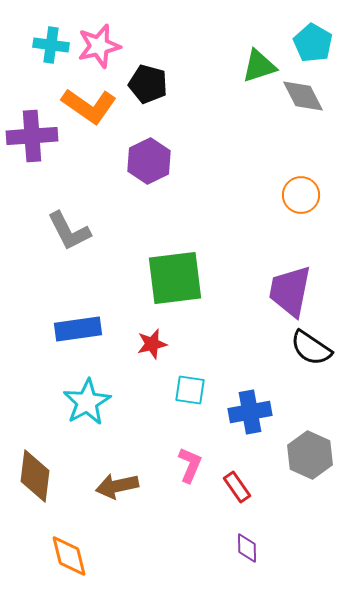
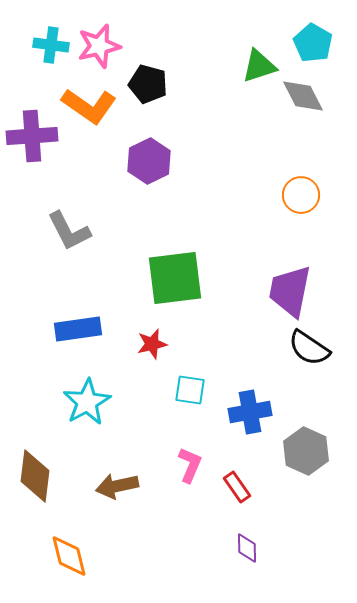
black semicircle: moved 2 px left
gray hexagon: moved 4 px left, 4 px up
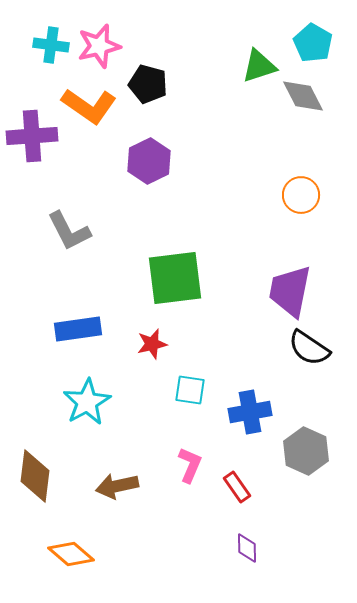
orange diamond: moved 2 px right, 2 px up; rotated 36 degrees counterclockwise
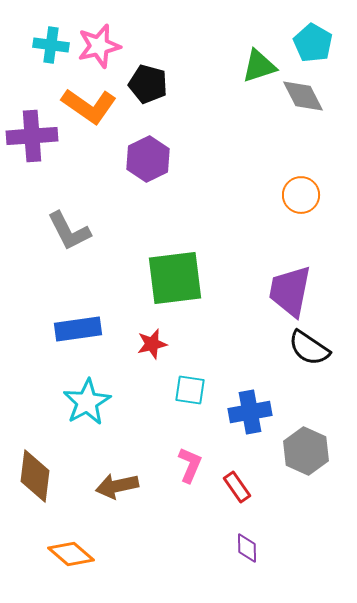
purple hexagon: moved 1 px left, 2 px up
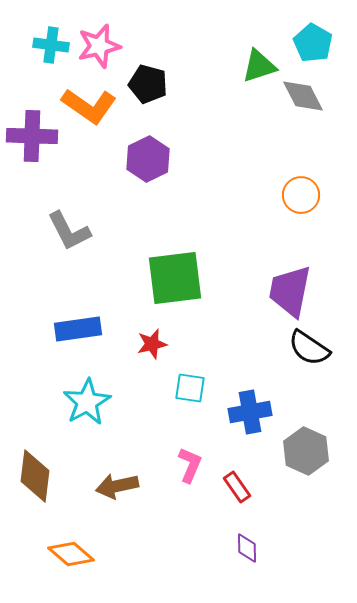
purple cross: rotated 6 degrees clockwise
cyan square: moved 2 px up
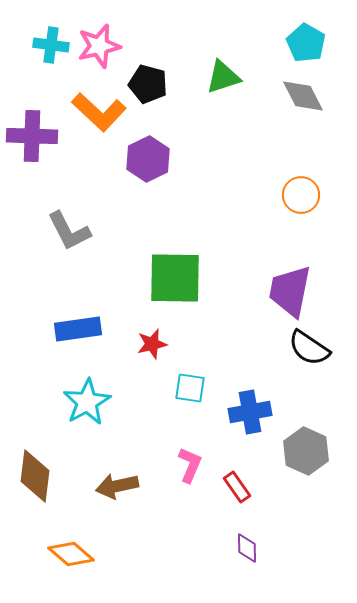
cyan pentagon: moved 7 px left
green triangle: moved 36 px left, 11 px down
orange L-shape: moved 10 px right, 6 px down; rotated 8 degrees clockwise
green square: rotated 8 degrees clockwise
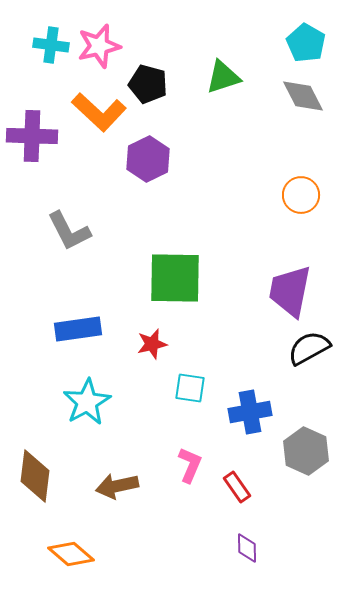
black semicircle: rotated 117 degrees clockwise
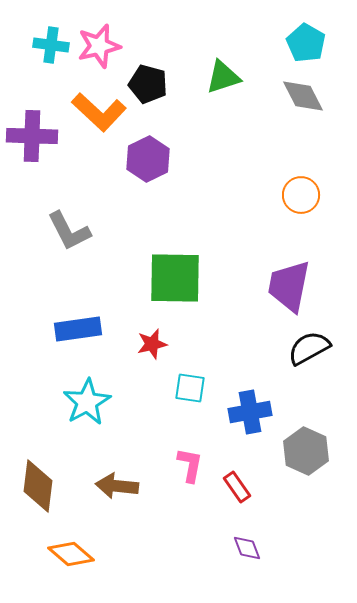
purple trapezoid: moved 1 px left, 5 px up
pink L-shape: rotated 12 degrees counterclockwise
brown diamond: moved 3 px right, 10 px down
brown arrow: rotated 18 degrees clockwise
purple diamond: rotated 20 degrees counterclockwise
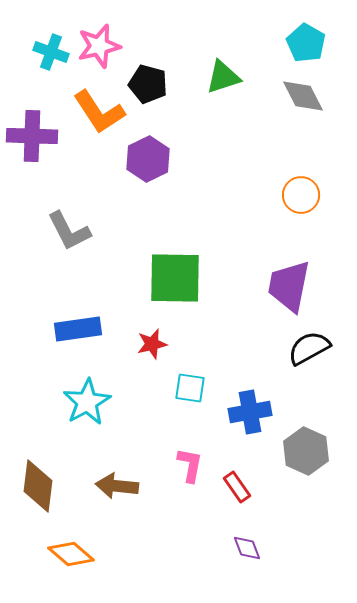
cyan cross: moved 7 px down; rotated 12 degrees clockwise
orange L-shape: rotated 14 degrees clockwise
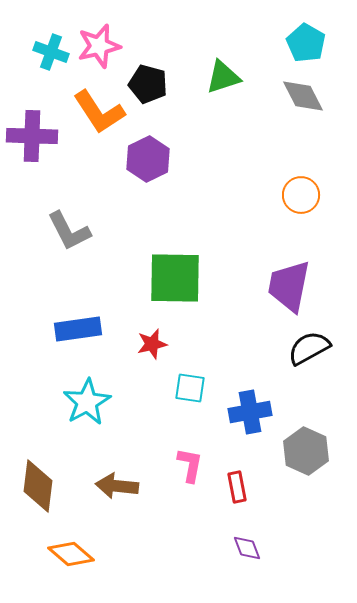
red rectangle: rotated 24 degrees clockwise
